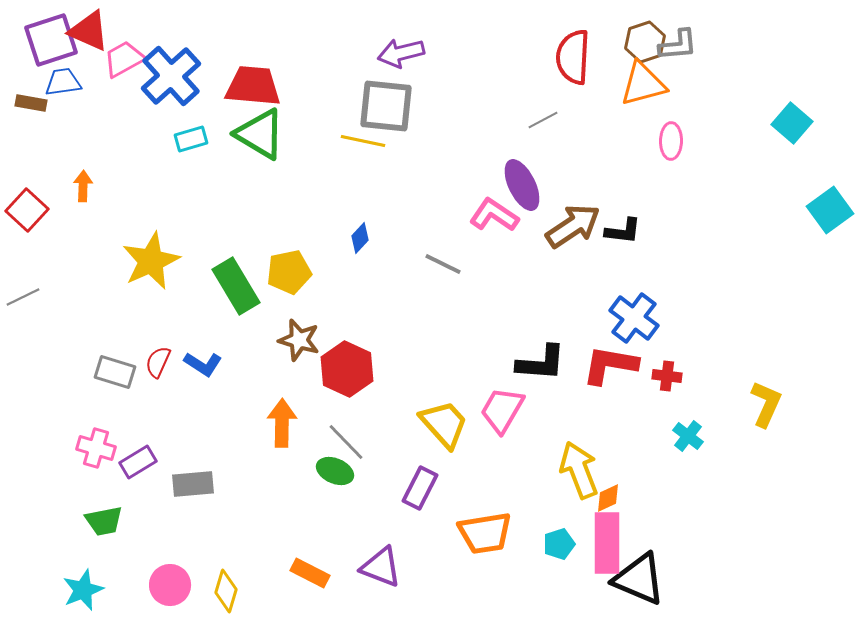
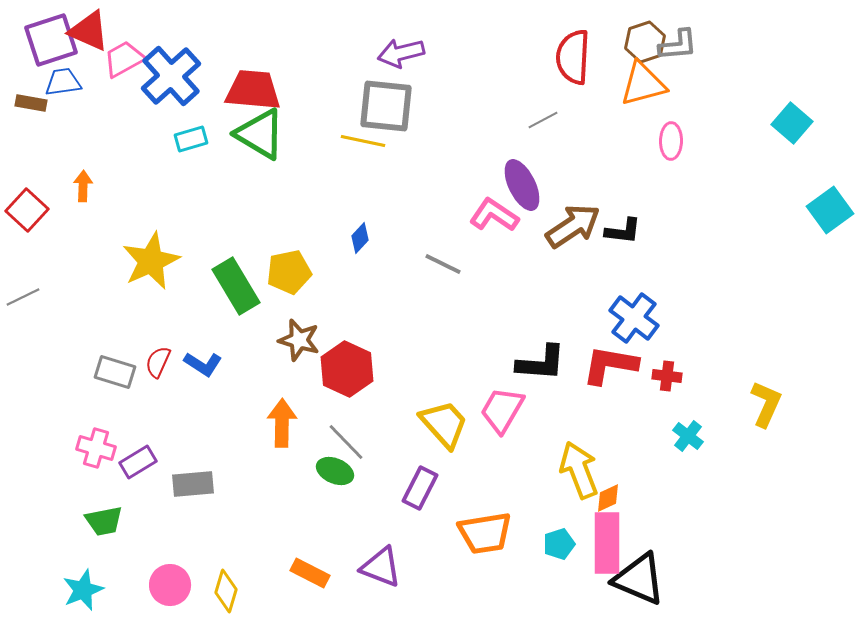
red trapezoid at (253, 86): moved 4 px down
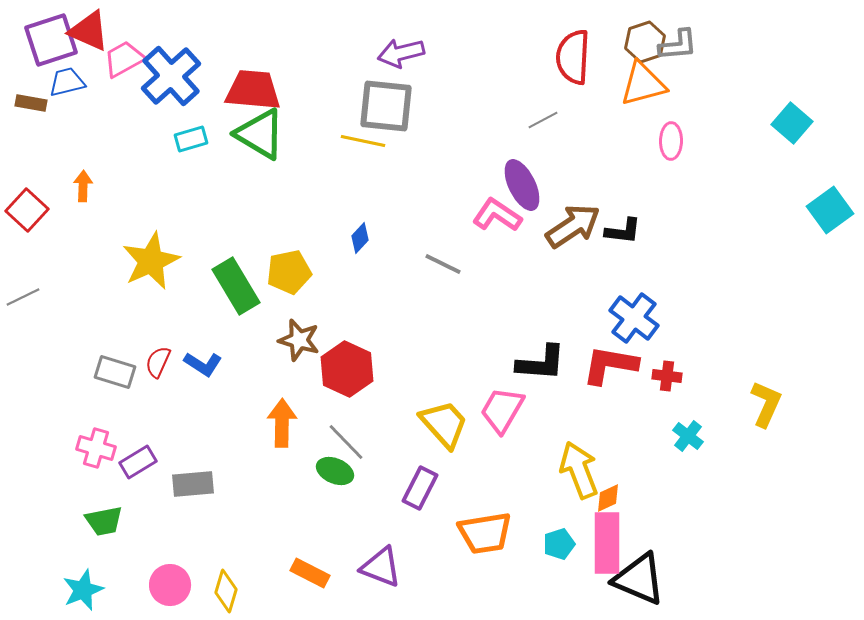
blue trapezoid at (63, 82): moved 4 px right; rotated 6 degrees counterclockwise
pink L-shape at (494, 215): moved 3 px right
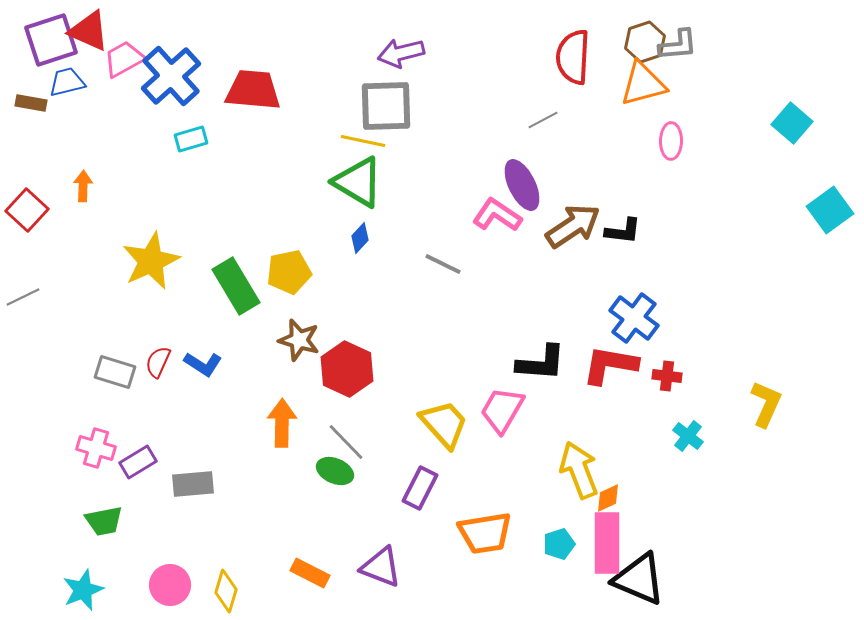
gray square at (386, 106): rotated 8 degrees counterclockwise
green triangle at (260, 134): moved 98 px right, 48 px down
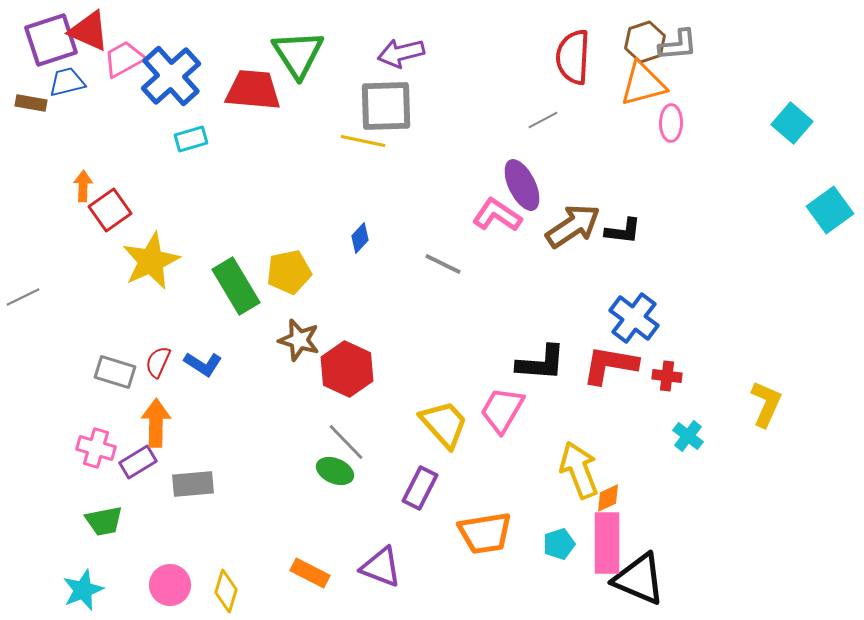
pink ellipse at (671, 141): moved 18 px up
green triangle at (358, 182): moved 60 px left, 128 px up; rotated 26 degrees clockwise
red square at (27, 210): moved 83 px right; rotated 12 degrees clockwise
orange arrow at (282, 423): moved 126 px left
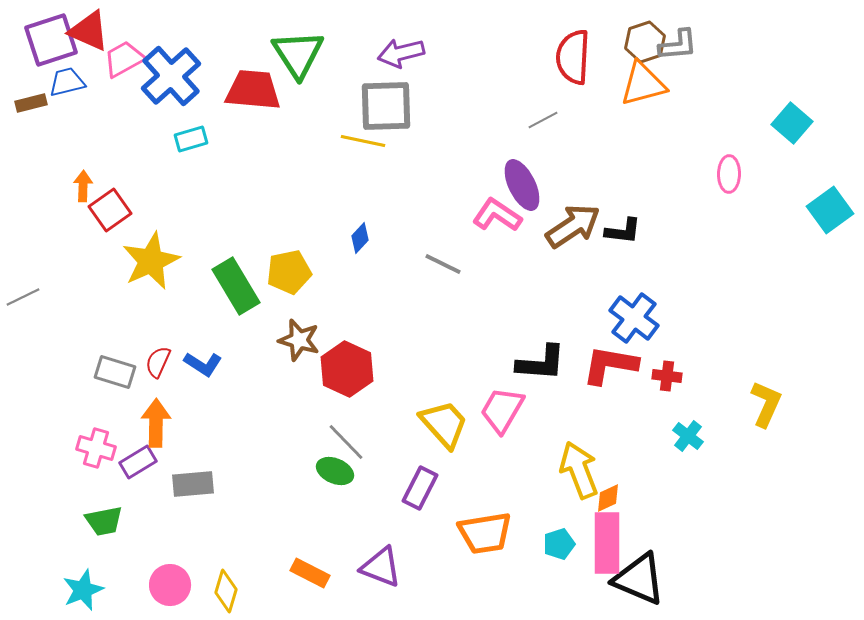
brown rectangle at (31, 103): rotated 24 degrees counterclockwise
pink ellipse at (671, 123): moved 58 px right, 51 px down
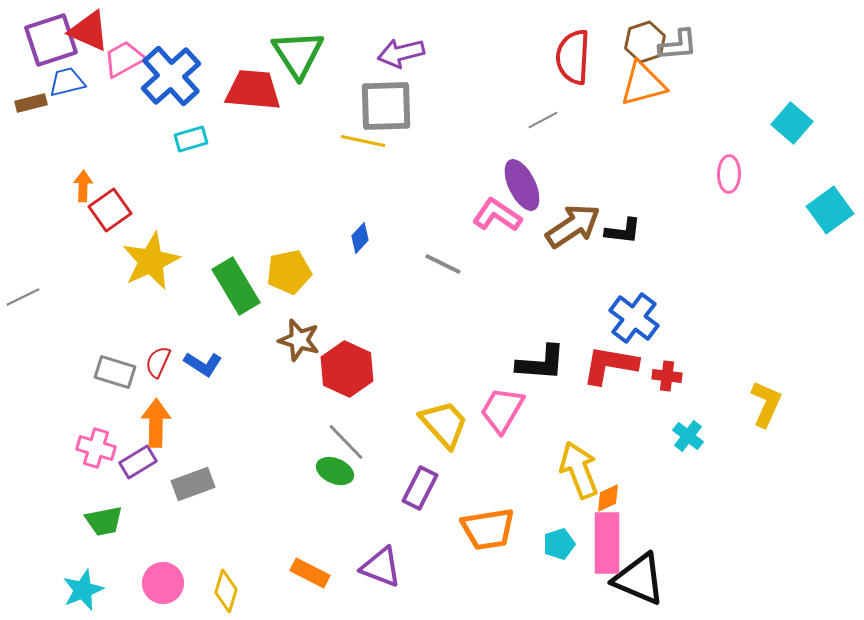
gray rectangle at (193, 484): rotated 15 degrees counterclockwise
orange trapezoid at (485, 533): moved 3 px right, 4 px up
pink circle at (170, 585): moved 7 px left, 2 px up
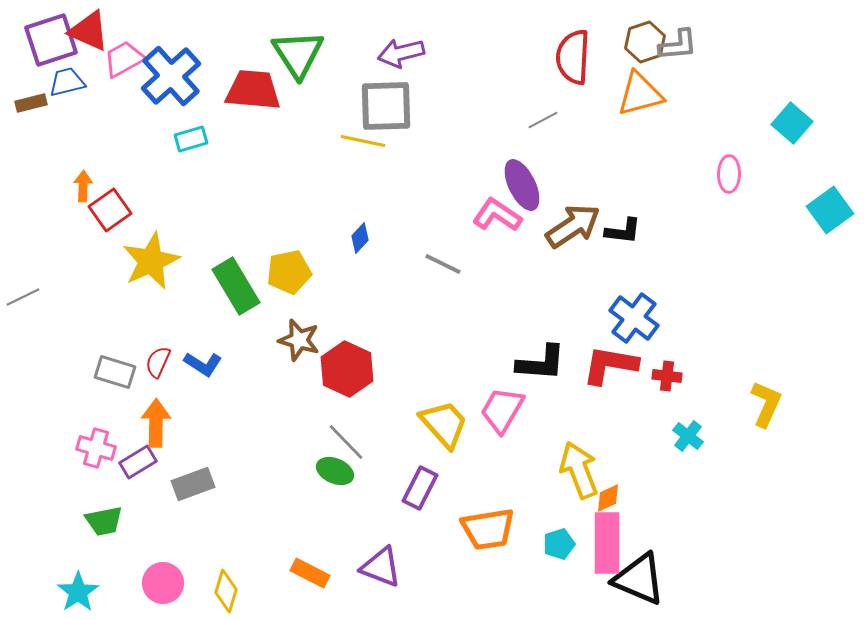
orange triangle at (643, 84): moved 3 px left, 10 px down
cyan star at (83, 590): moved 5 px left, 2 px down; rotated 12 degrees counterclockwise
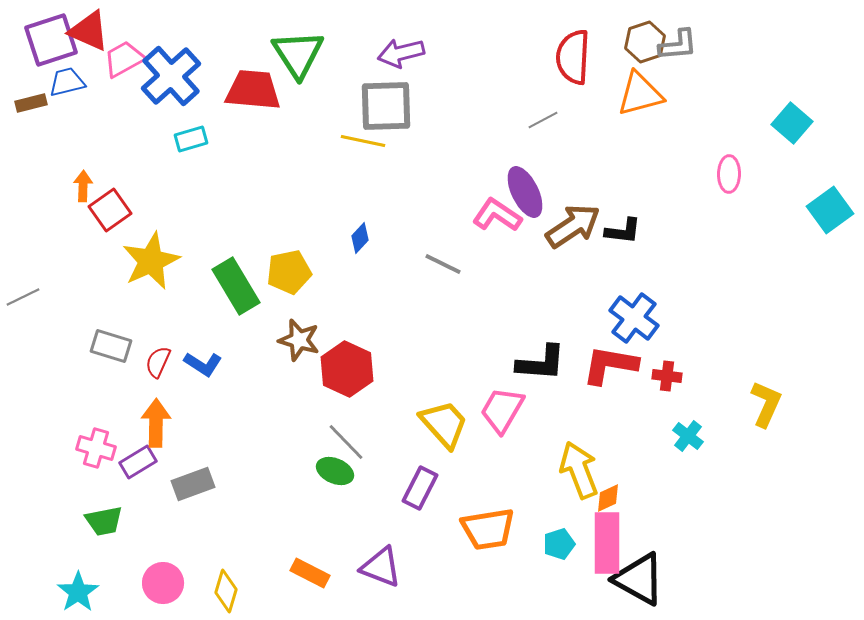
purple ellipse at (522, 185): moved 3 px right, 7 px down
gray rectangle at (115, 372): moved 4 px left, 26 px up
black triangle at (639, 579): rotated 6 degrees clockwise
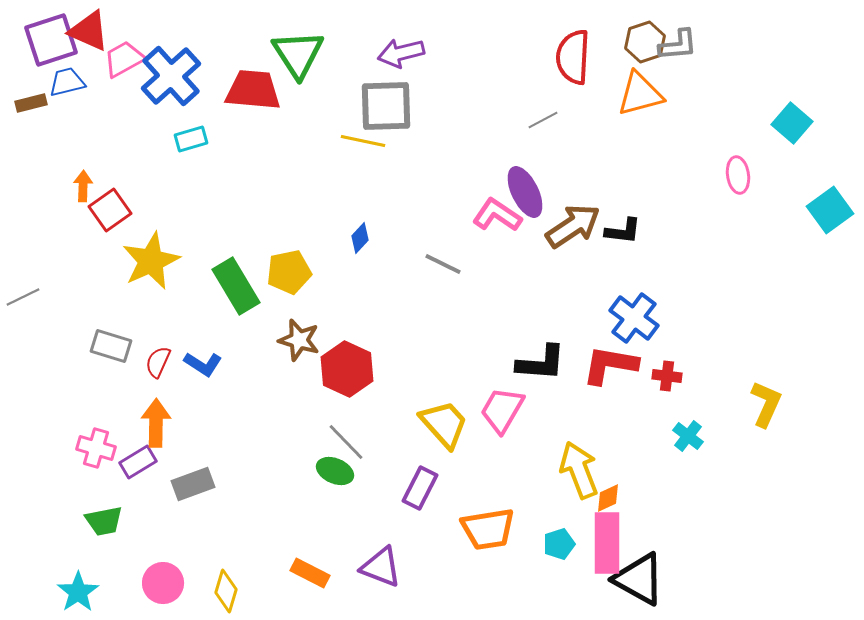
pink ellipse at (729, 174): moved 9 px right, 1 px down; rotated 9 degrees counterclockwise
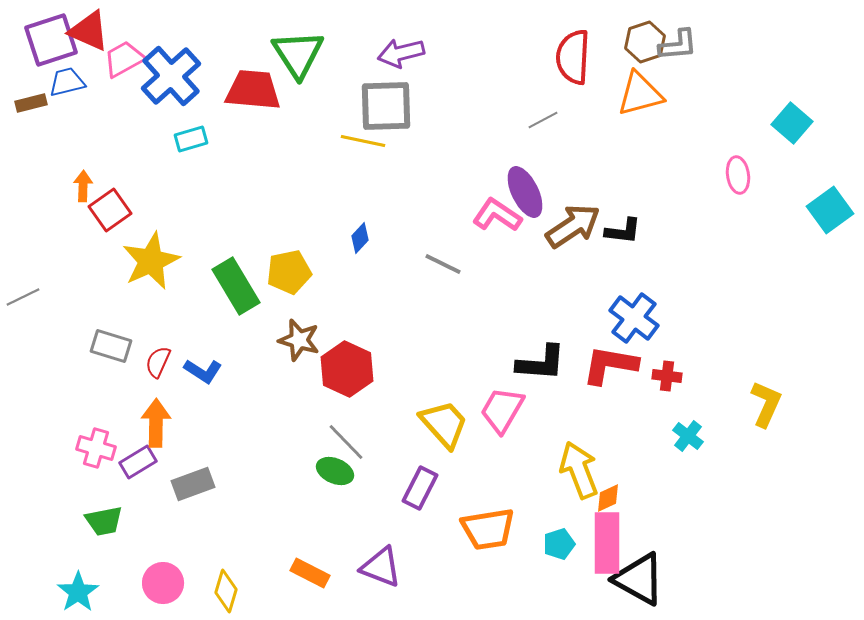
blue L-shape at (203, 364): moved 7 px down
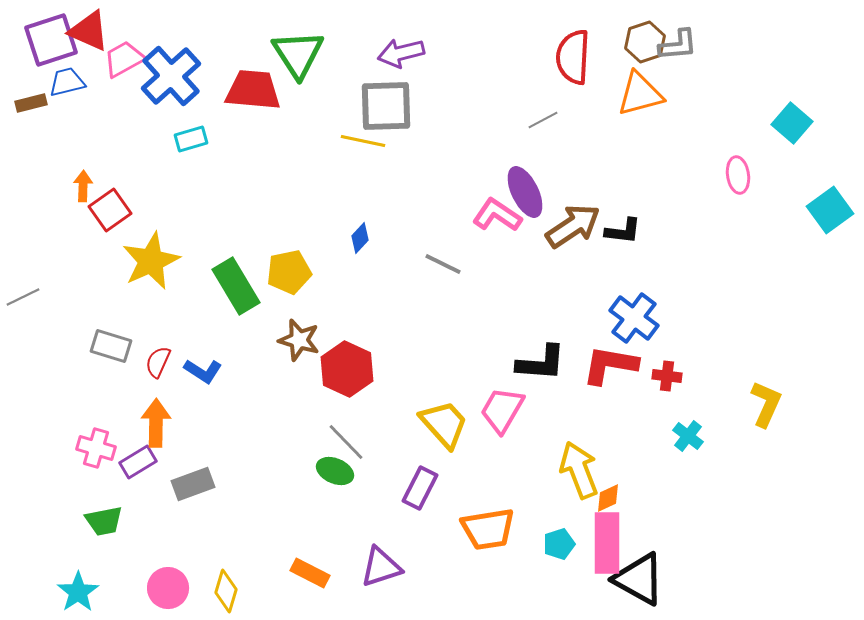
purple triangle at (381, 567): rotated 39 degrees counterclockwise
pink circle at (163, 583): moved 5 px right, 5 px down
